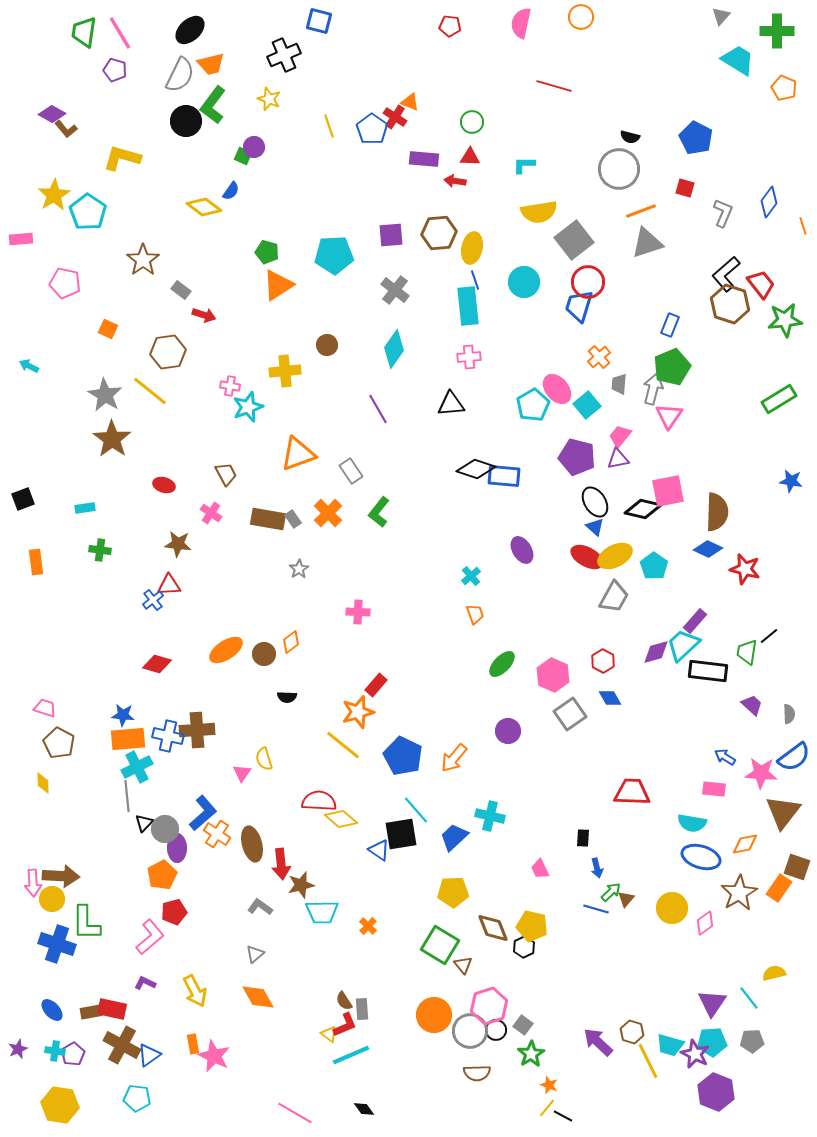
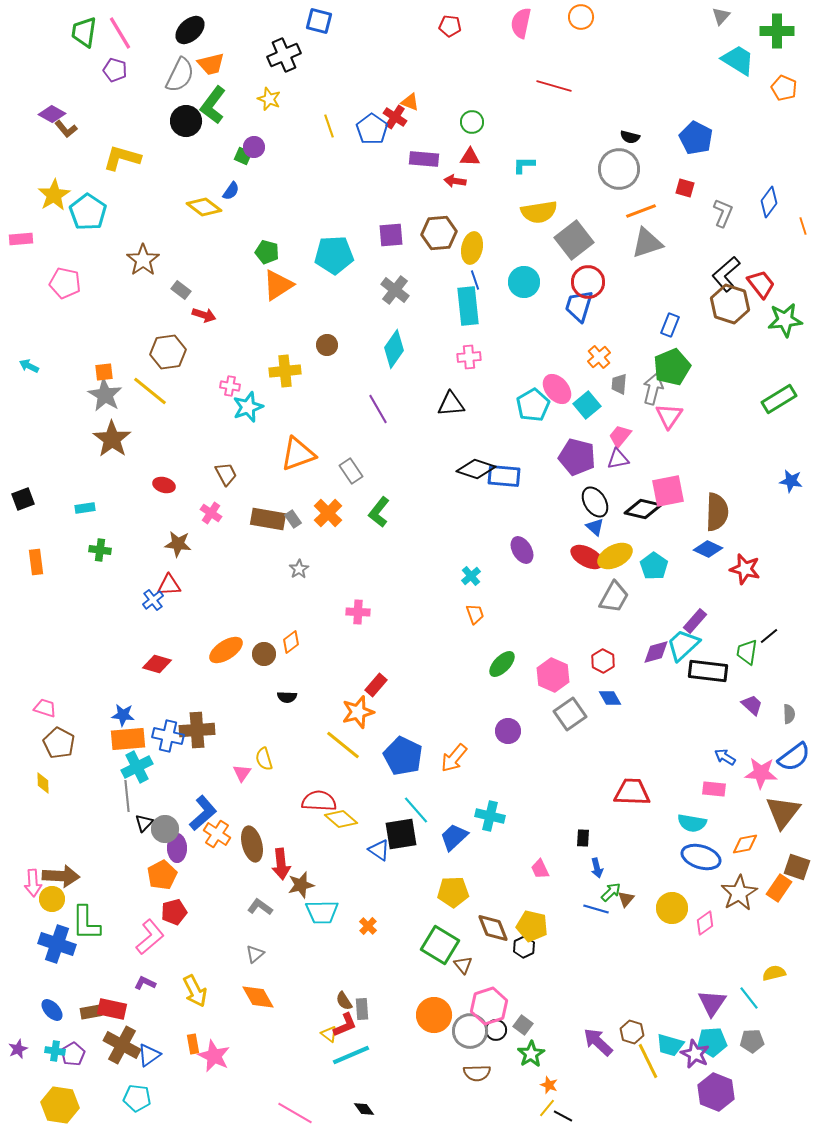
orange square at (108, 329): moved 4 px left, 43 px down; rotated 30 degrees counterclockwise
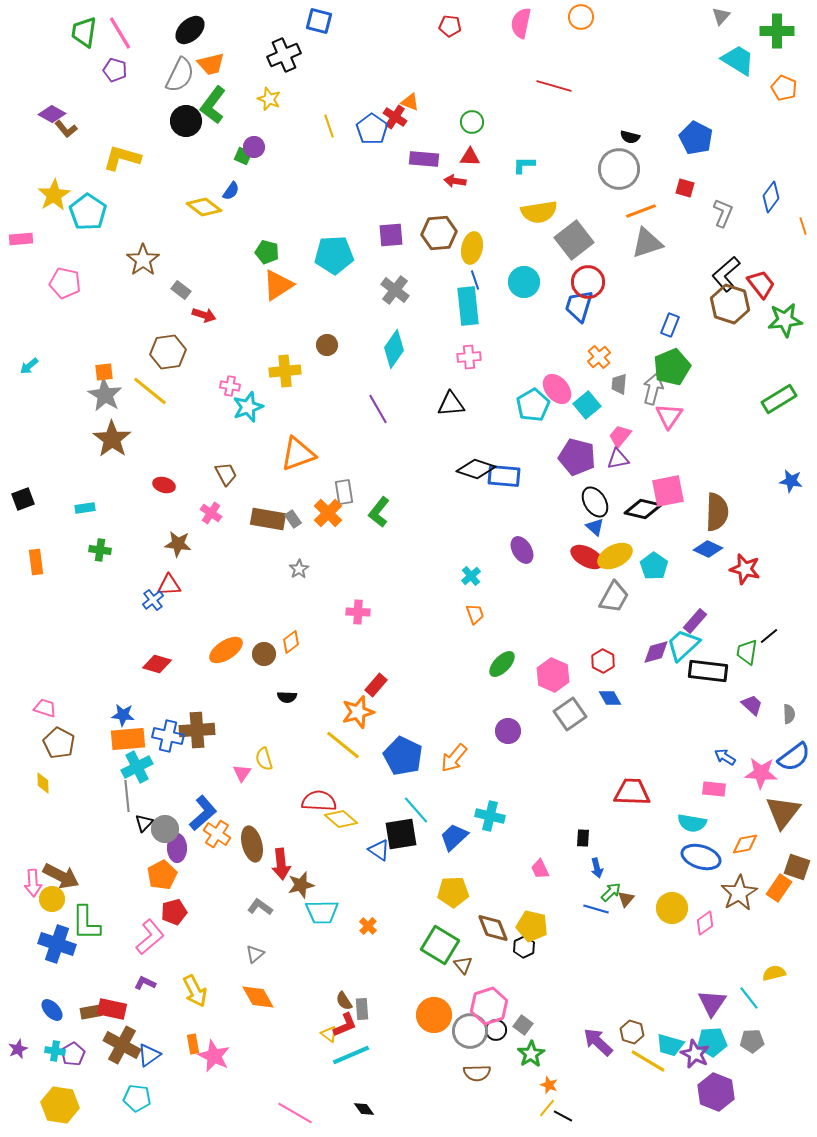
blue diamond at (769, 202): moved 2 px right, 5 px up
cyan arrow at (29, 366): rotated 66 degrees counterclockwise
gray rectangle at (351, 471): moved 7 px left, 21 px down; rotated 25 degrees clockwise
brown arrow at (61, 876): rotated 24 degrees clockwise
yellow line at (648, 1061): rotated 33 degrees counterclockwise
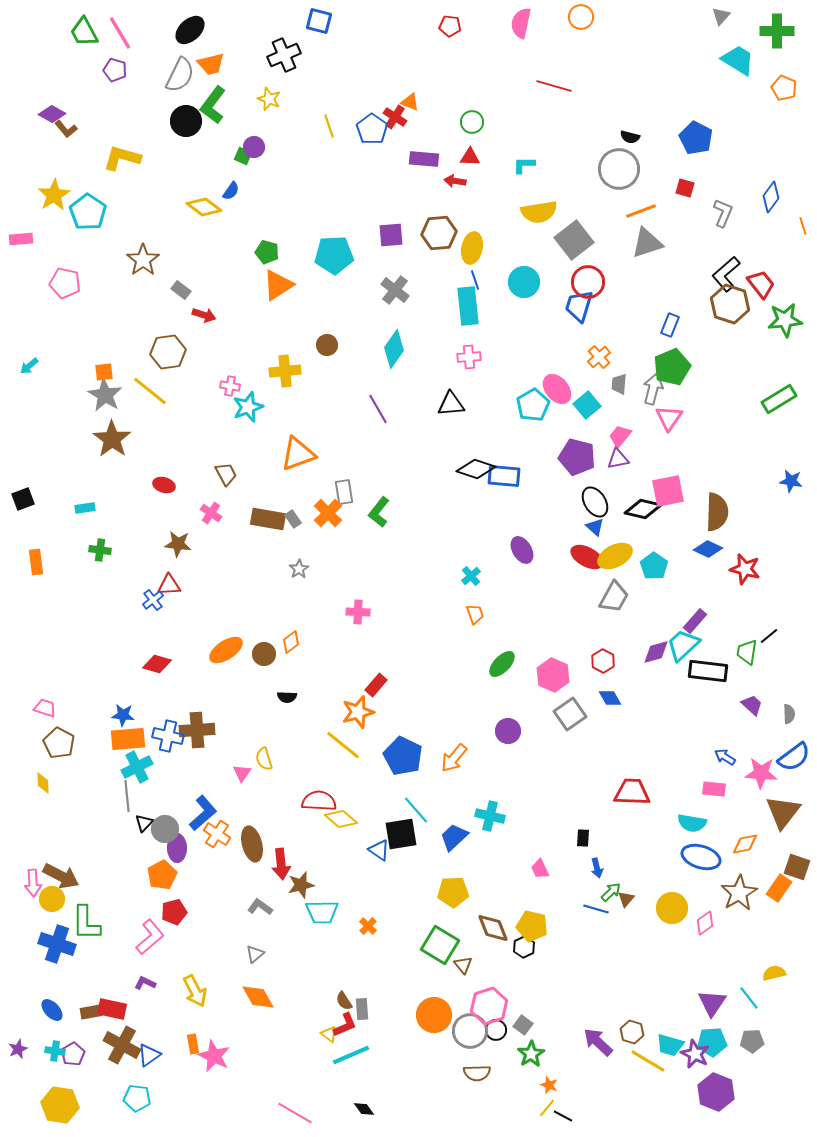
green trapezoid at (84, 32): rotated 36 degrees counterclockwise
pink triangle at (669, 416): moved 2 px down
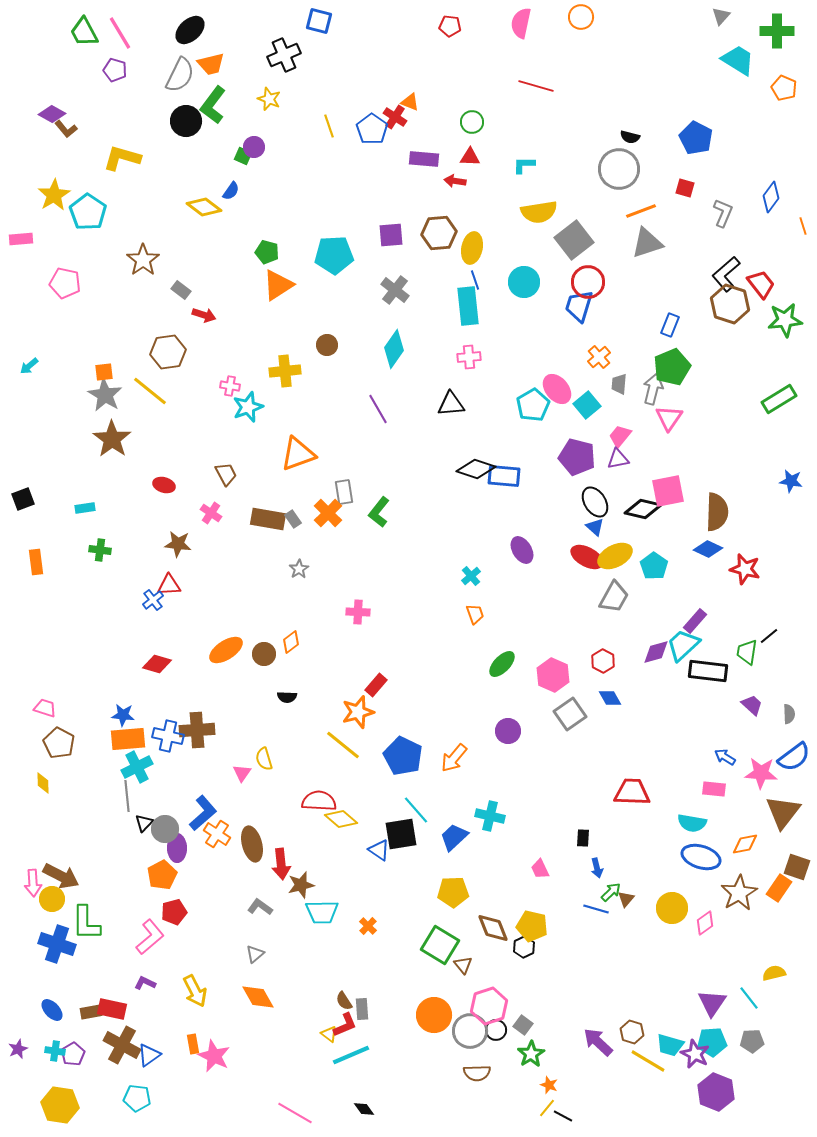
red line at (554, 86): moved 18 px left
